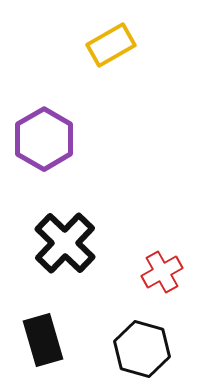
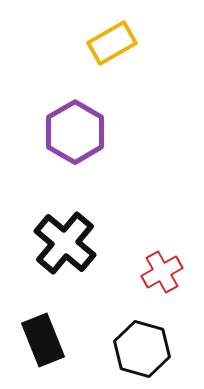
yellow rectangle: moved 1 px right, 2 px up
purple hexagon: moved 31 px right, 7 px up
black cross: rotated 4 degrees counterclockwise
black rectangle: rotated 6 degrees counterclockwise
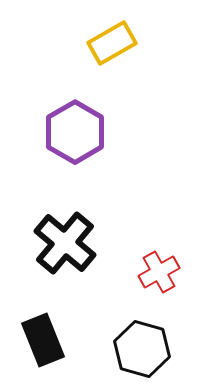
red cross: moved 3 px left
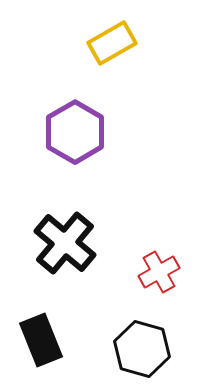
black rectangle: moved 2 px left
